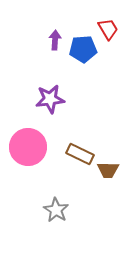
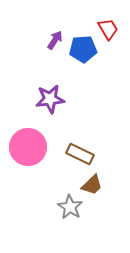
purple arrow: rotated 30 degrees clockwise
brown trapezoid: moved 16 px left, 15 px down; rotated 45 degrees counterclockwise
gray star: moved 14 px right, 3 px up
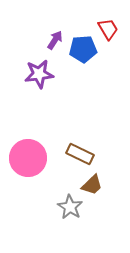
purple star: moved 11 px left, 25 px up
pink circle: moved 11 px down
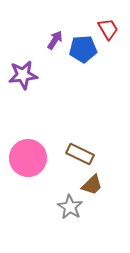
purple star: moved 16 px left, 1 px down
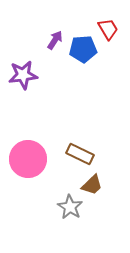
pink circle: moved 1 px down
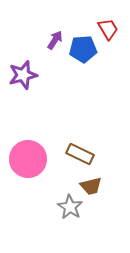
purple star: rotated 8 degrees counterclockwise
brown trapezoid: moved 1 px left, 1 px down; rotated 30 degrees clockwise
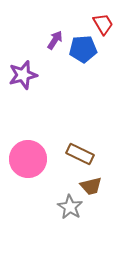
red trapezoid: moved 5 px left, 5 px up
